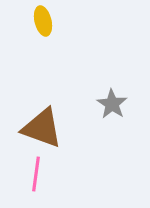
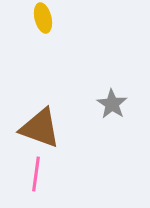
yellow ellipse: moved 3 px up
brown triangle: moved 2 px left
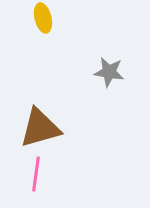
gray star: moved 3 px left, 32 px up; rotated 24 degrees counterclockwise
brown triangle: rotated 36 degrees counterclockwise
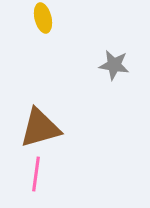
gray star: moved 5 px right, 7 px up
